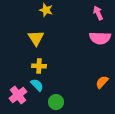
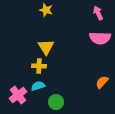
yellow triangle: moved 10 px right, 9 px down
cyan semicircle: moved 1 px right, 1 px down; rotated 64 degrees counterclockwise
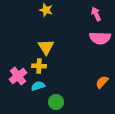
pink arrow: moved 2 px left, 1 px down
pink cross: moved 19 px up
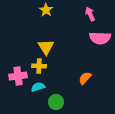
yellow star: rotated 16 degrees clockwise
pink arrow: moved 6 px left
pink cross: rotated 30 degrees clockwise
orange semicircle: moved 17 px left, 4 px up
cyan semicircle: moved 1 px down
